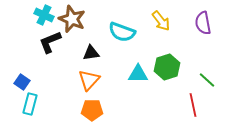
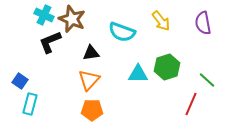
blue square: moved 2 px left, 1 px up
red line: moved 2 px left, 1 px up; rotated 35 degrees clockwise
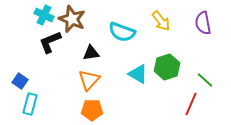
cyan triangle: rotated 30 degrees clockwise
green line: moved 2 px left
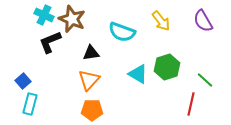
purple semicircle: moved 2 px up; rotated 20 degrees counterclockwise
blue square: moved 3 px right; rotated 14 degrees clockwise
red line: rotated 10 degrees counterclockwise
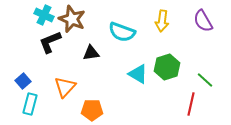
yellow arrow: moved 1 px right; rotated 45 degrees clockwise
orange triangle: moved 24 px left, 7 px down
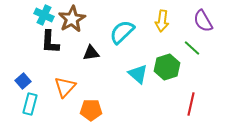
brown star: rotated 20 degrees clockwise
cyan semicircle: rotated 116 degrees clockwise
black L-shape: rotated 65 degrees counterclockwise
cyan triangle: rotated 10 degrees clockwise
green line: moved 13 px left, 32 px up
orange pentagon: moved 1 px left
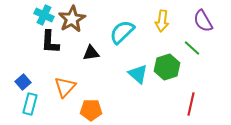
blue square: moved 1 px down
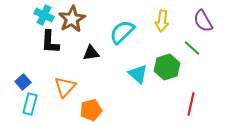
orange pentagon: rotated 15 degrees counterclockwise
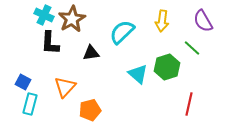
black L-shape: moved 1 px down
blue square: rotated 21 degrees counterclockwise
red line: moved 2 px left
orange pentagon: moved 1 px left
